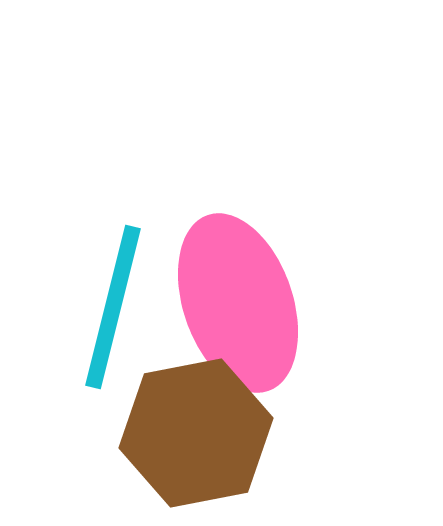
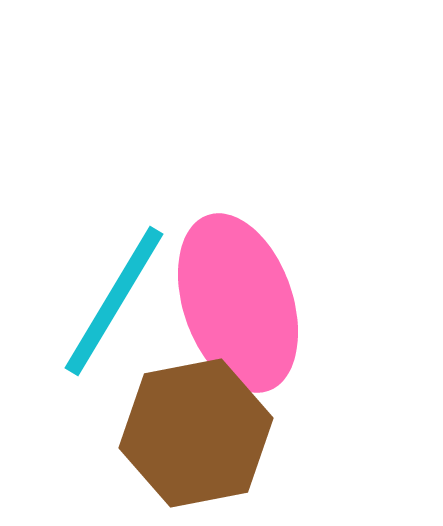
cyan line: moved 1 px right, 6 px up; rotated 17 degrees clockwise
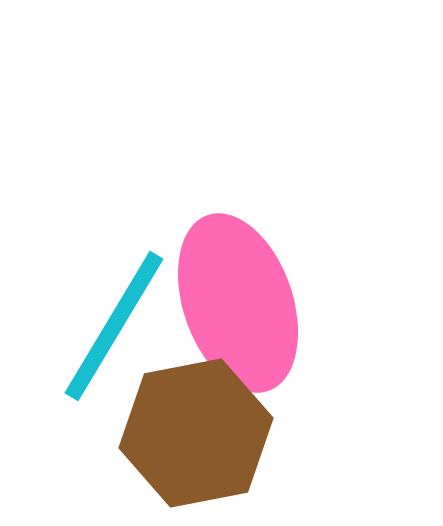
cyan line: moved 25 px down
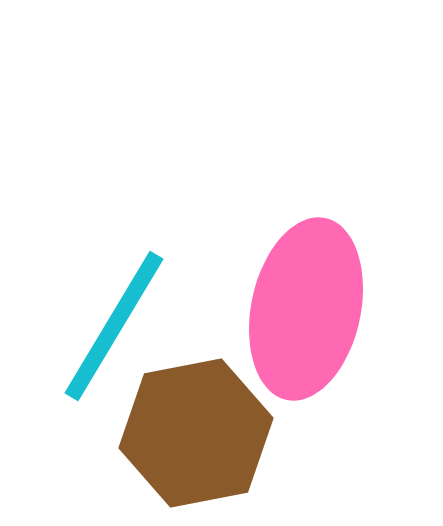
pink ellipse: moved 68 px right, 6 px down; rotated 31 degrees clockwise
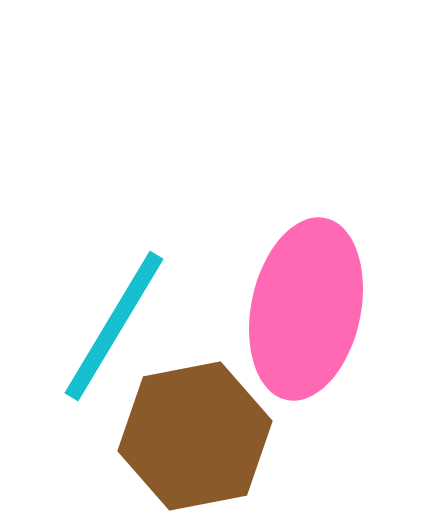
brown hexagon: moved 1 px left, 3 px down
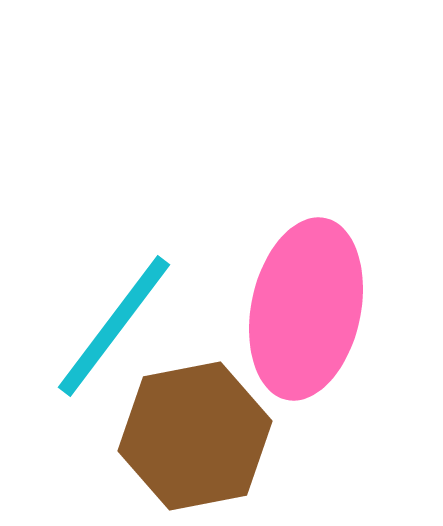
cyan line: rotated 6 degrees clockwise
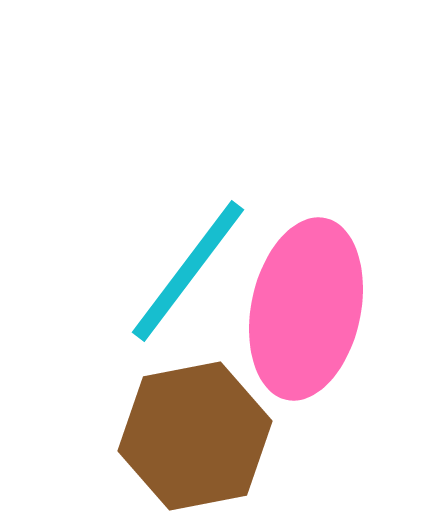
cyan line: moved 74 px right, 55 px up
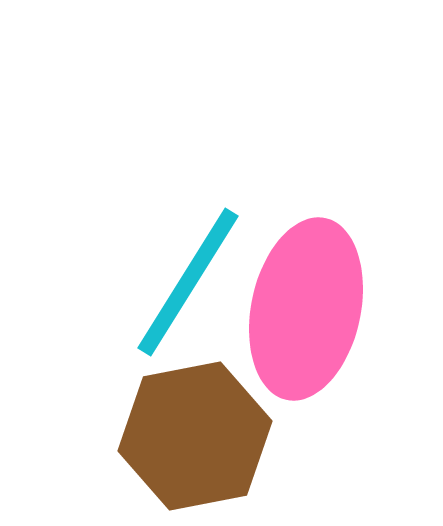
cyan line: moved 11 px down; rotated 5 degrees counterclockwise
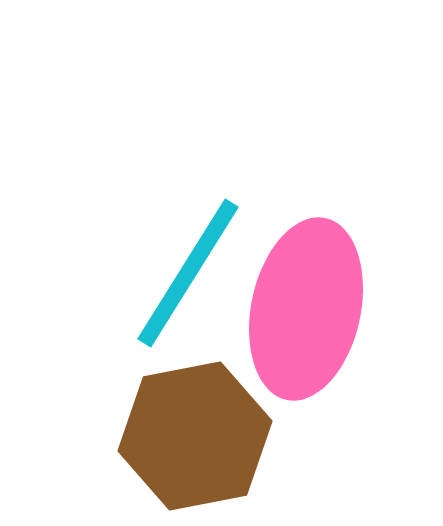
cyan line: moved 9 px up
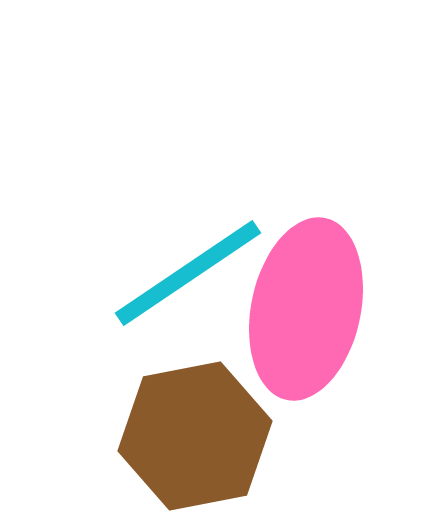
cyan line: rotated 24 degrees clockwise
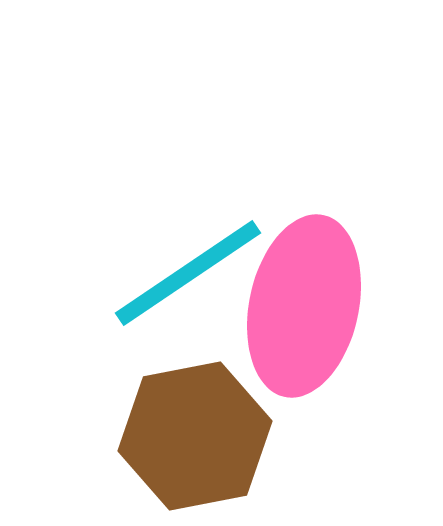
pink ellipse: moved 2 px left, 3 px up
